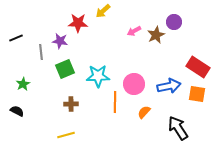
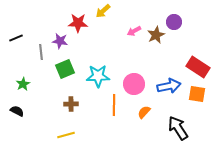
orange line: moved 1 px left, 3 px down
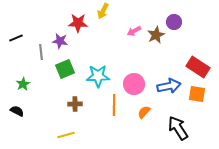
yellow arrow: rotated 21 degrees counterclockwise
brown cross: moved 4 px right
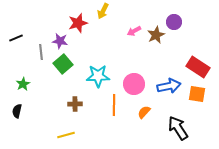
red star: rotated 18 degrees counterclockwise
green square: moved 2 px left, 5 px up; rotated 18 degrees counterclockwise
black semicircle: rotated 104 degrees counterclockwise
